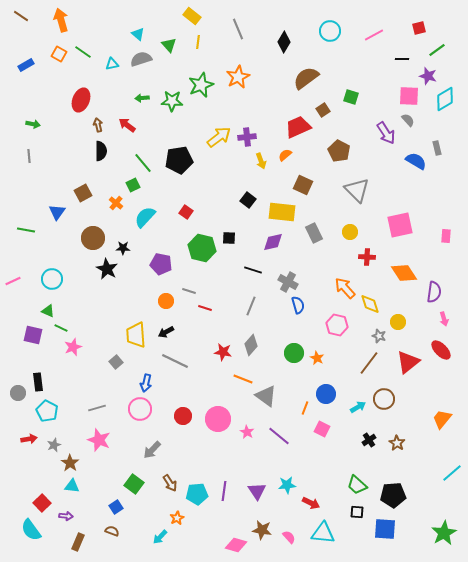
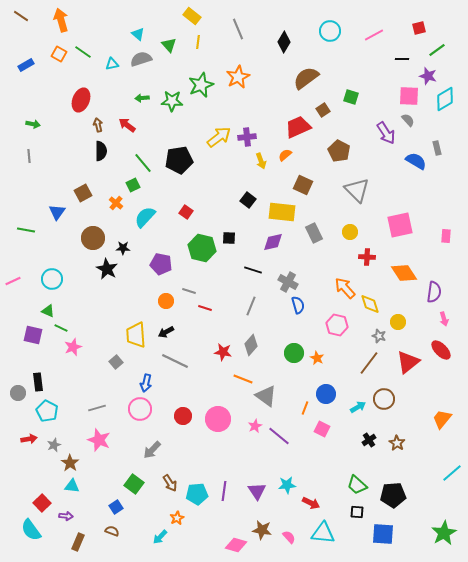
pink star at (247, 432): moved 8 px right, 6 px up; rotated 16 degrees clockwise
blue square at (385, 529): moved 2 px left, 5 px down
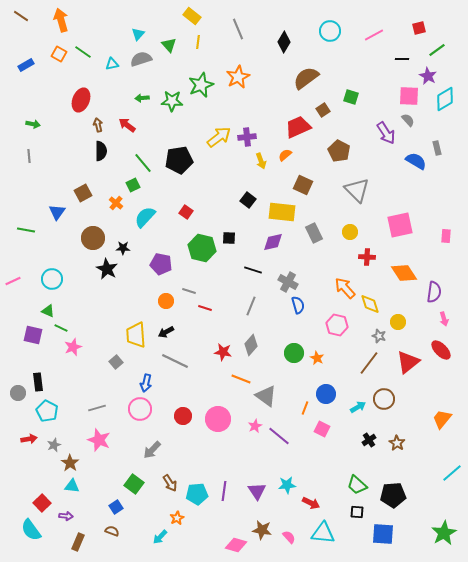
cyan triangle at (138, 34): rotated 32 degrees clockwise
purple star at (428, 76): rotated 12 degrees clockwise
orange line at (243, 379): moved 2 px left
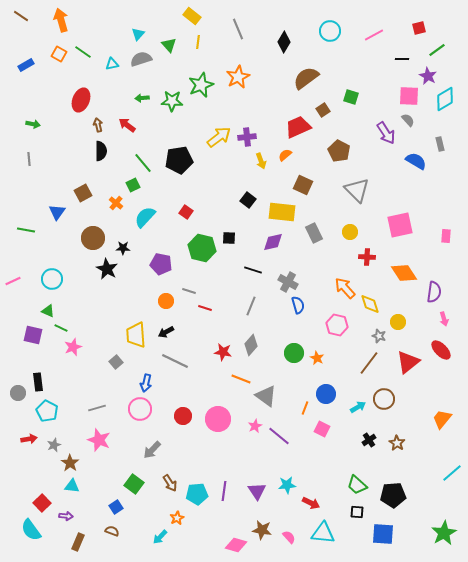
gray rectangle at (437, 148): moved 3 px right, 4 px up
gray line at (29, 156): moved 3 px down
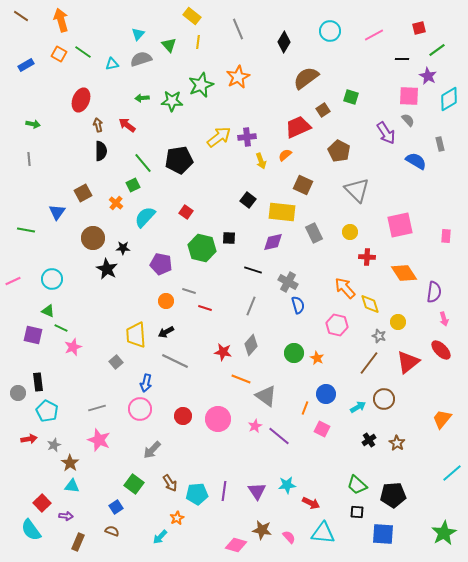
cyan diamond at (445, 99): moved 4 px right
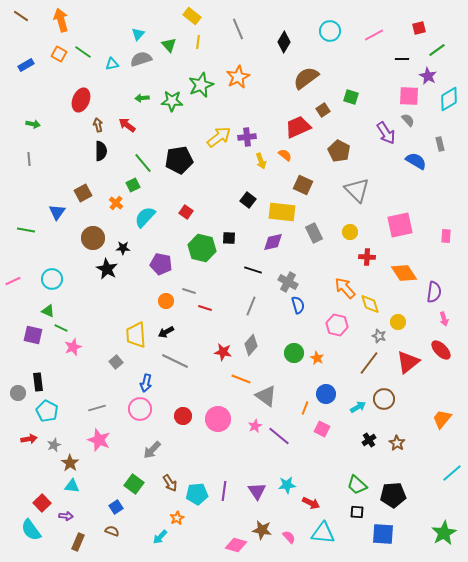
orange semicircle at (285, 155): rotated 80 degrees clockwise
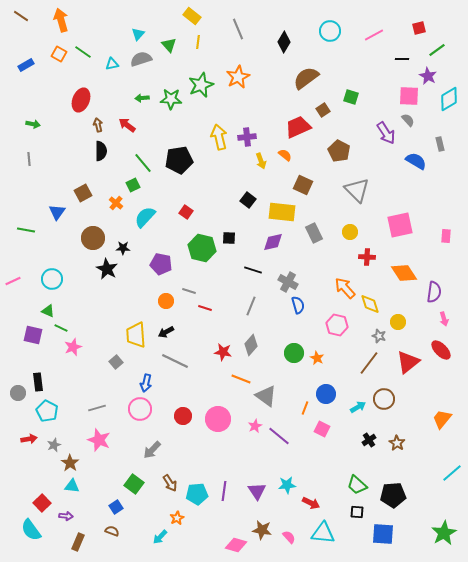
green star at (172, 101): moved 1 px left, 2 px up
yellow arrow at (219, 137): rotated 65 degrees counterclockwise
